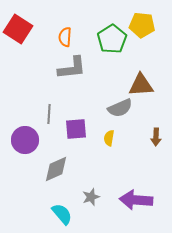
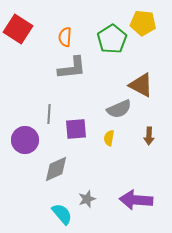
yellow pentagon: moved 1 px right, 2 px up
brown triangle: rotated 32 degrees clockwise
gray semicircle: moved 1 px left, 1 px down
brown arrow: moved 7 px left, 1 px up
gray star: moved 4 px left, 2 px down
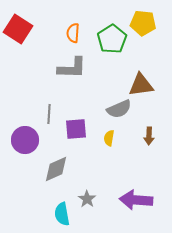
orange semicircle: moved 8 px right, 4 px up
gray L-shape: rotated 8 degrees clockwise
brown triangle: rotated 36 degrees counterclockwise
gray star: rotated 18 degrees counterclockwise
cyan semicircle: rotated 150 degrees counterclockwise
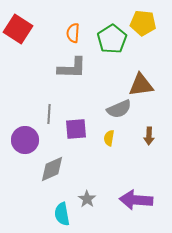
gray diamond: moved 4 px left
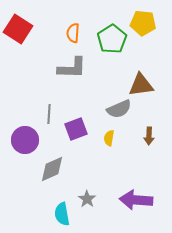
purple square: rotated 15 degrees counterclockwise
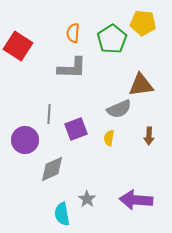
red square: moved 17 px down
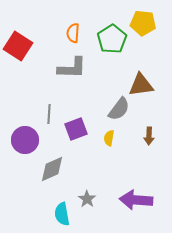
gray semicircle: rotated 30 degrees counterclockwise
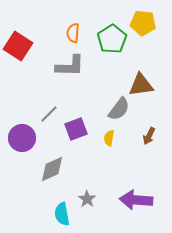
gray L-shape: moved 2 px left, 2 px up
gray line: rotated 42 degrees clockwise
brown arrow: rotated 24 degrees clockwise
purple circle: moved 3 px left, 2 px up
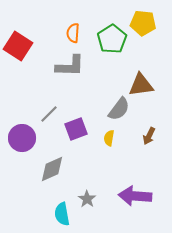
purple arrow: moved 1 px left, 4 px up
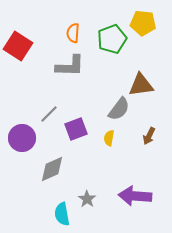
green pentagon: rotated 12 degrees clockwise
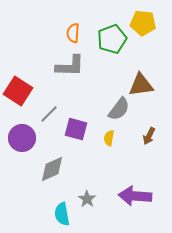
red square: moved 45 px down
purple square: rotated 35 degrees clockwise
